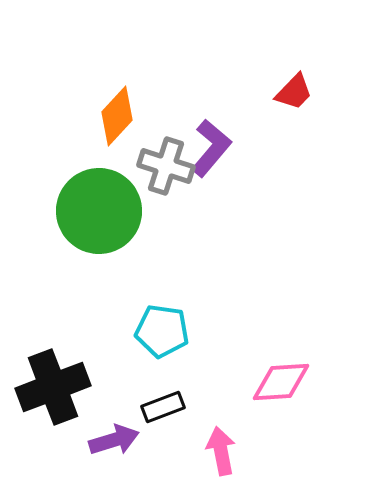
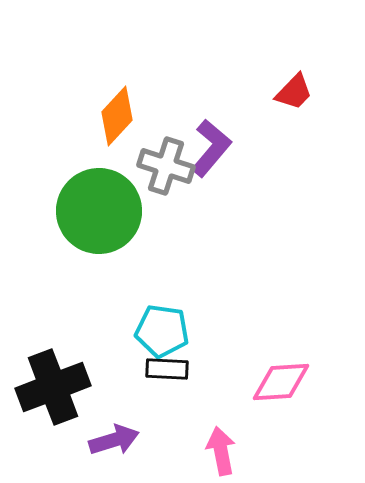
black rectangle: moved 4 px right, 38 px up; rotated 24 degrees clockwise
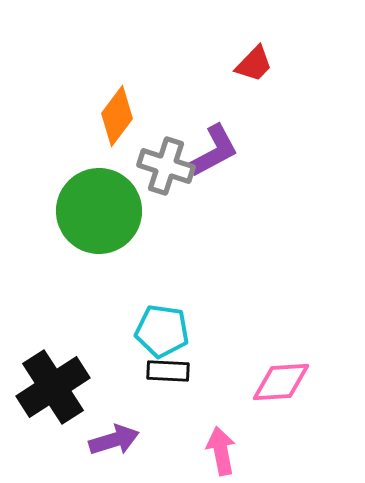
red trapezoid: moved 40 px left, 28 px up
orange diamond: rotated 6 degrees counterclockwise
purple L-shape: moved 3 px right, 3 px down; rotated 22 degrees clockwise
black rectangle: moved 1 px right, 2 px down
black cross: rotated 12 degrees counterclockwise
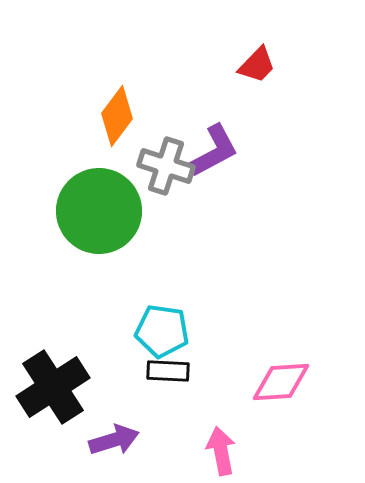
red trapezoid: moved 3 px right, 1 px down
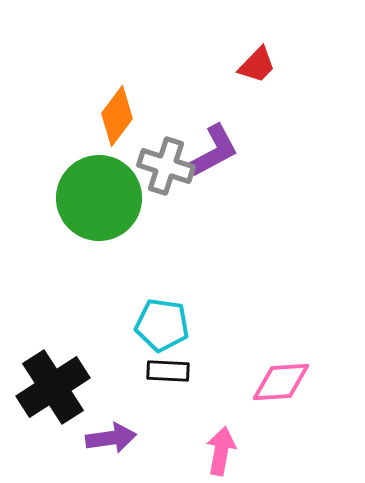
green circle: moved 13 px up
cyan pentagon: moved 6 px up
purple arrow: moved 3 px left, 2 px up; rotated 9 degrees clockwise
pink arrow: rotated 21 degrees clockwise
